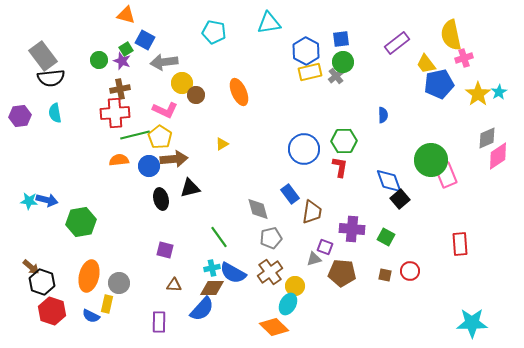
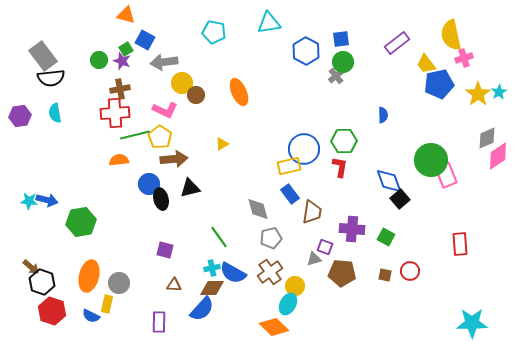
yellow rectangle at (310, 72): moved 21 px left, 94 px down
blue circle at (149, 166): moved 18 px down
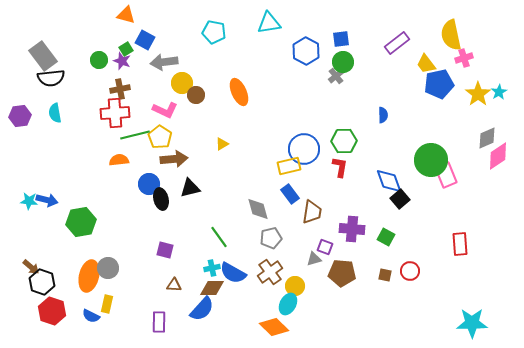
gray circle at (119, 283): moved 11 px left, 15 px up
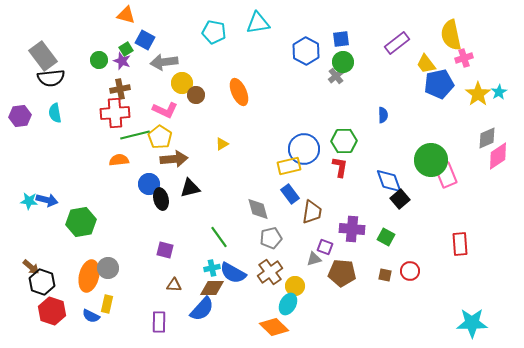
cyan triangle at (269, 23): moved 11 px left
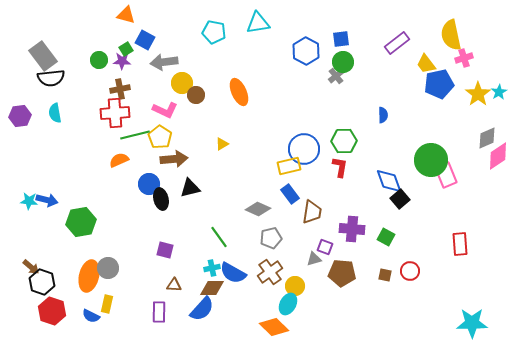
purple star at (122, 61): rotated 18 degrees counterclockwise
orange semicircle at (119, 160): rotated 18 degrees counterclockwise
gray diamond at (258, 209): rotated 50 degrees counterclockwise
purple rectangle at (159, 322): moved 10 px up
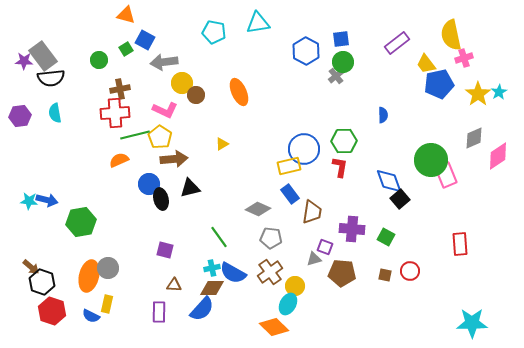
purple star at (122, 61): moved 98 px left
gray diamond at (487, 138): moved 13 px left
gray pentagon at (271, 238): rotated 20 degrees clockwise
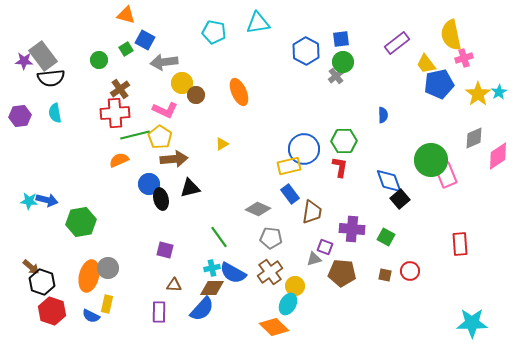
brown cross at (120, 89): rotated 24 degrees counterclockwise
